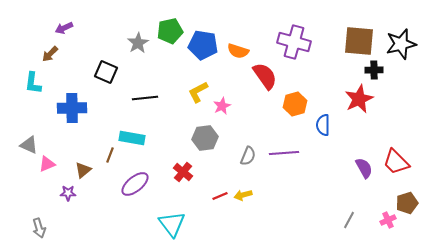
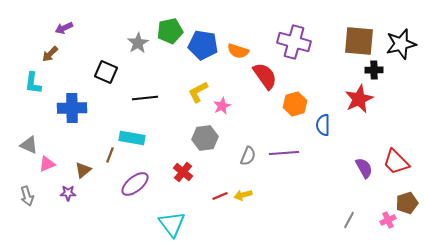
gray arrow: moved 12 px left, 32 px up
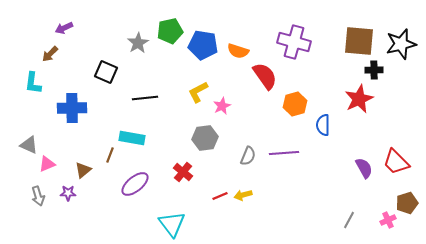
gray arrow: moved 11 px right
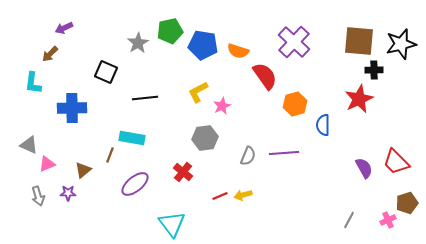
purple cross: rotated 28 degrees clockwise
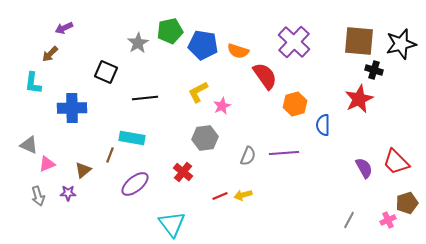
black cross: rotated 18 degrees clockwise
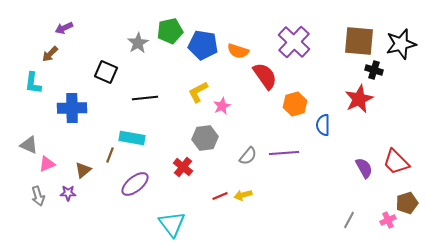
gray semicircle: rotated 18 degrees clockwise
red cross: moved 5 px up
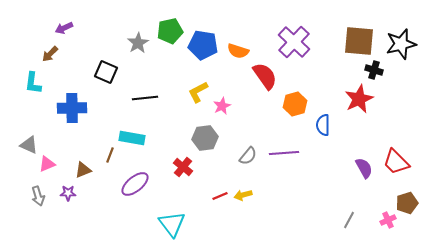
brown triangle: rotated 18 degrees clockwise
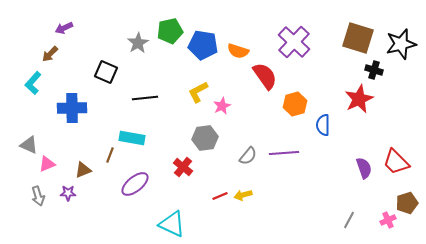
brown square: moved 1 px left, 3 px up; rotated 12 degrees clockwise
cyan L-shape: rotated 35 degrees clockwise
purple semicircle: rotated 10 degrees clockwise
cyan triangle: rotated 28 degrees counterclockwise
